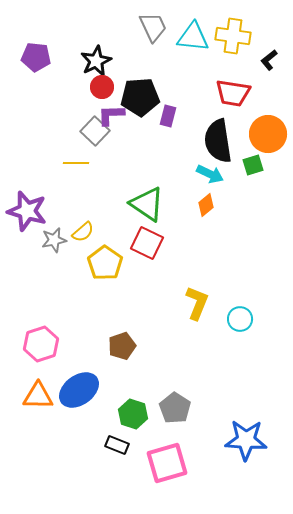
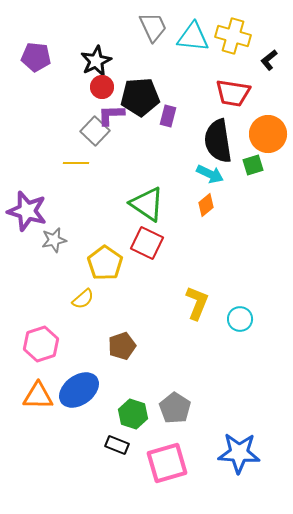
yellow cross: rotated 8 degrees clockwise
yellow semicircle: moved 67 px down
blue star: moved 7 px left, 13 px down
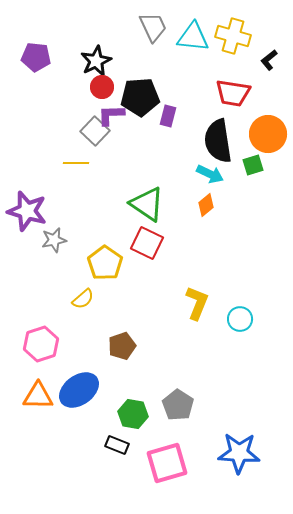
gray pentagon: moved 3 px right, 3 px up
green hexagon: rotated 8 degrees counterclockwise
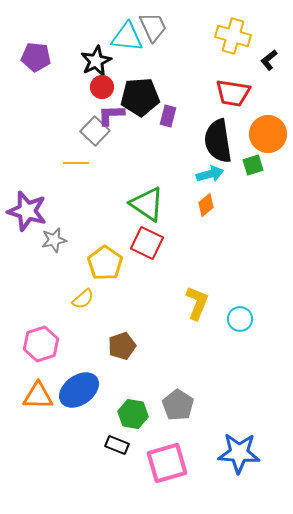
cyan triangle: moved 66 px left
cyan arrow: rotated 40 degrees counterclockwise
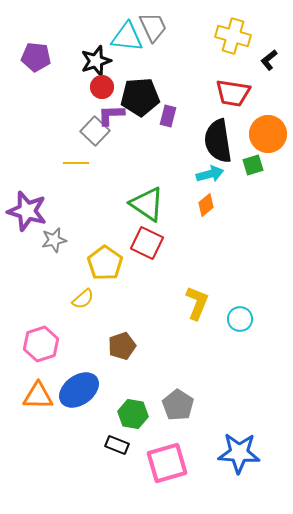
black star: rotated 8 degrees clockwise
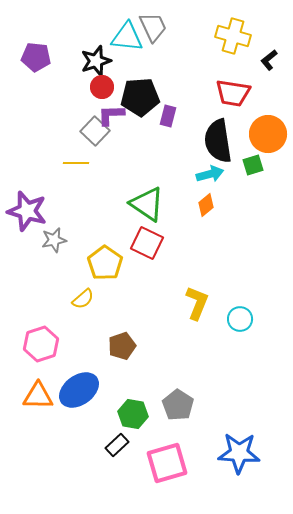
black rectangle: rotated 65 degrees counterclockwise
